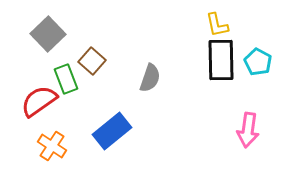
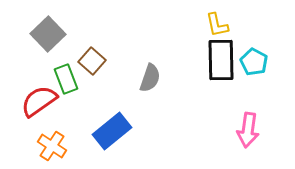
cyan pentagon: moved 4 px left
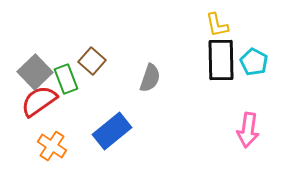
gray square: moved 13 px left, 38 px down
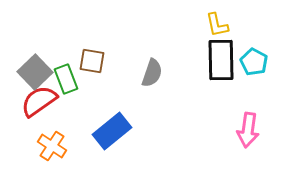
brown square: rotated 32 degrees counterclockwise
gray semicircle: moved 2 px right, 5 px up
